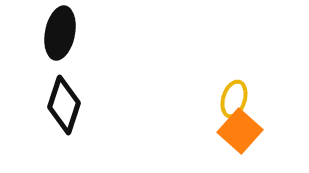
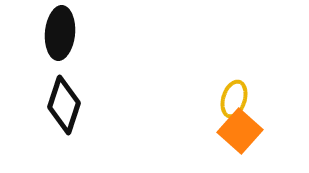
black ellipse: rotated 6 degrees counterclockwise
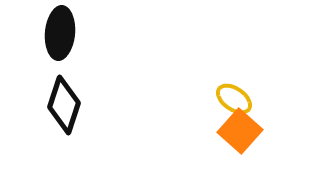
yellow ellipse: rotated 72 degrees counterclockwise
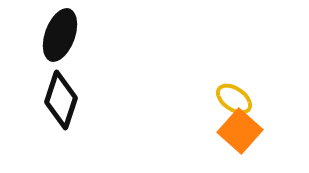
black ellipse: moved 2 px down; rotated 15 degrees clockwise
black diamond: moved 3 px left, 5 px up
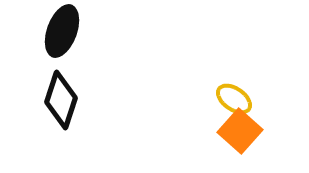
black ellipse: moved 2 px right, 4 px up
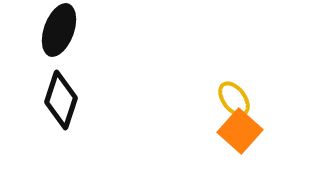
black ellipse: moved 3 px left, 1 px up
yellow ellipse: rotated 18 degrees clockwise
